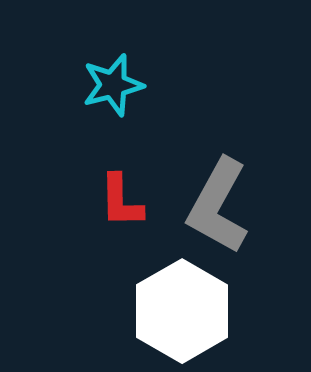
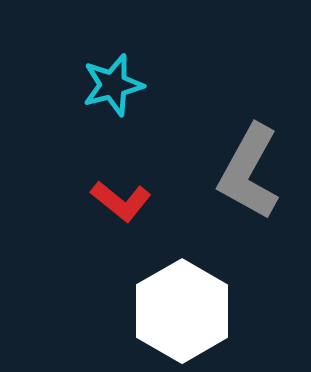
red L-shape: rotated 50 degrees counterclockwise
gray L-shape: moved 31 px right, 34 px up
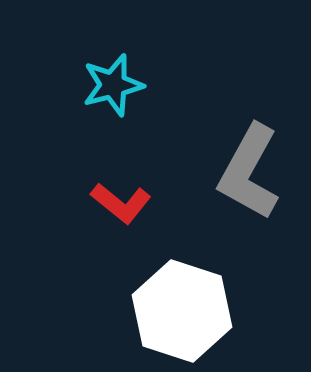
red L-shape: moved 2 px down
white hexagon: rotated 12 degrees counterclockwise
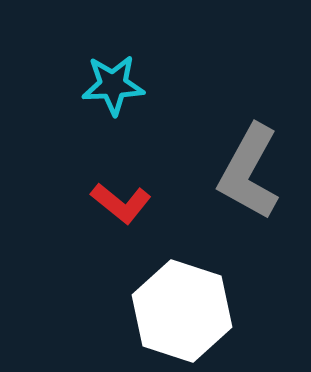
cyan star: rotated 12 degrees clockwise
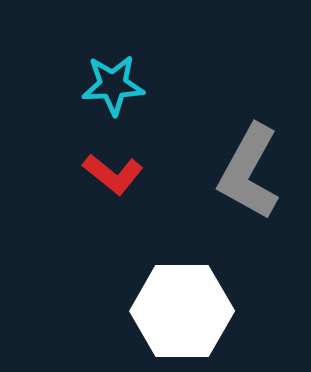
red L-shape: moved 8 px left, 29 px up
white hexagon: rotated 18 degrees counterclockwise
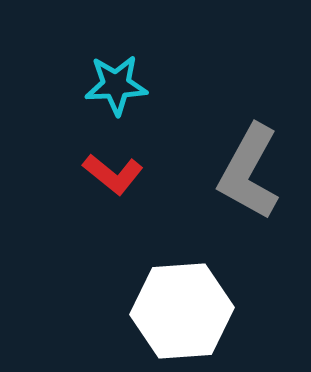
cyan star: moved 3 px right
white hexagon: rotated 4 degrees counterclockwise
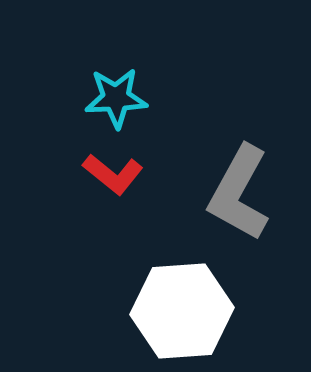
cyan star: moved 13 px down
gray L-shape: moved 10 px left, 21 px down
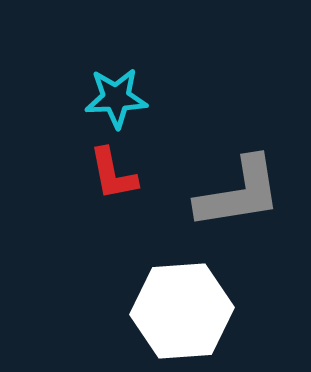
red L-shape: rotated 40 degrees clockwise
gray L-shape: rotated 128 degrees counterclockwise
